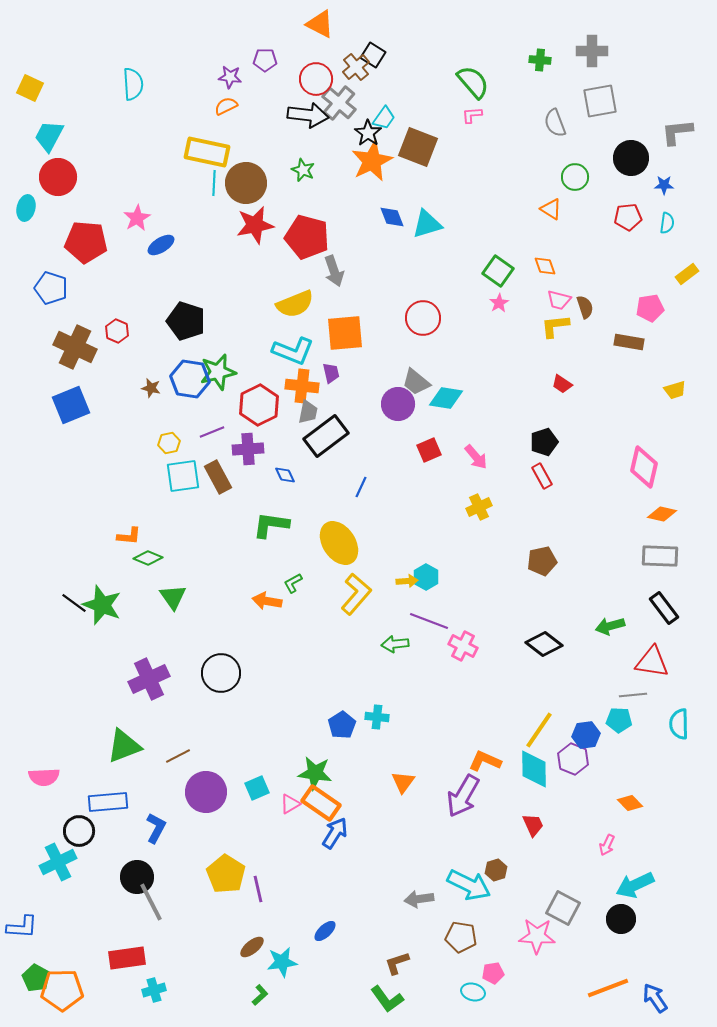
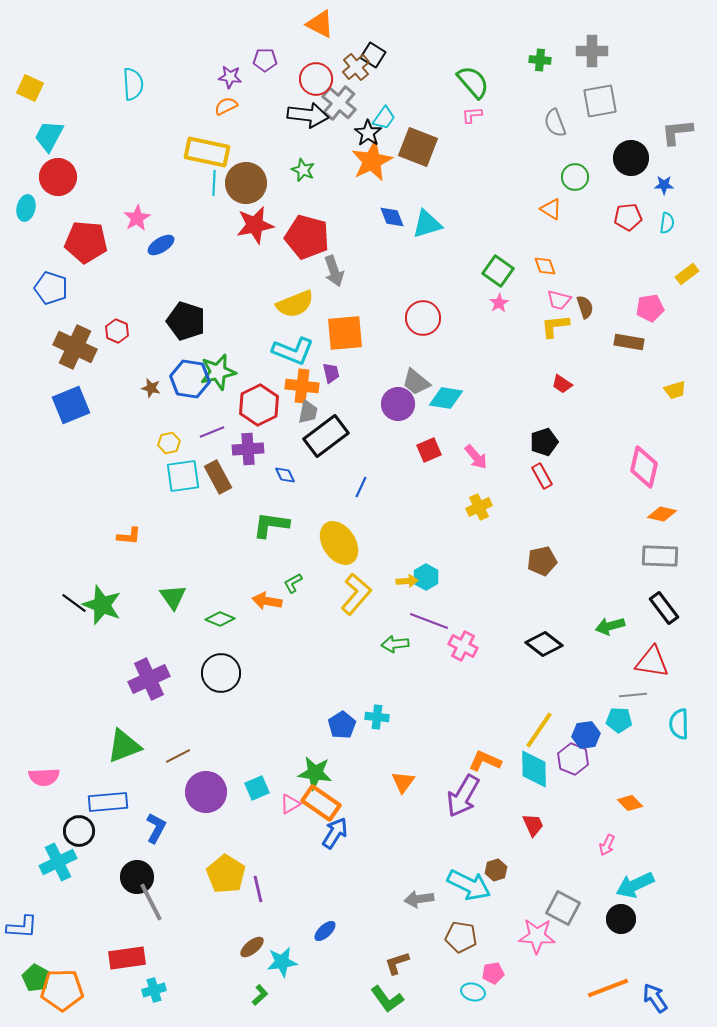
green diamond at (148, 558): moved 72 px right, 61 px down
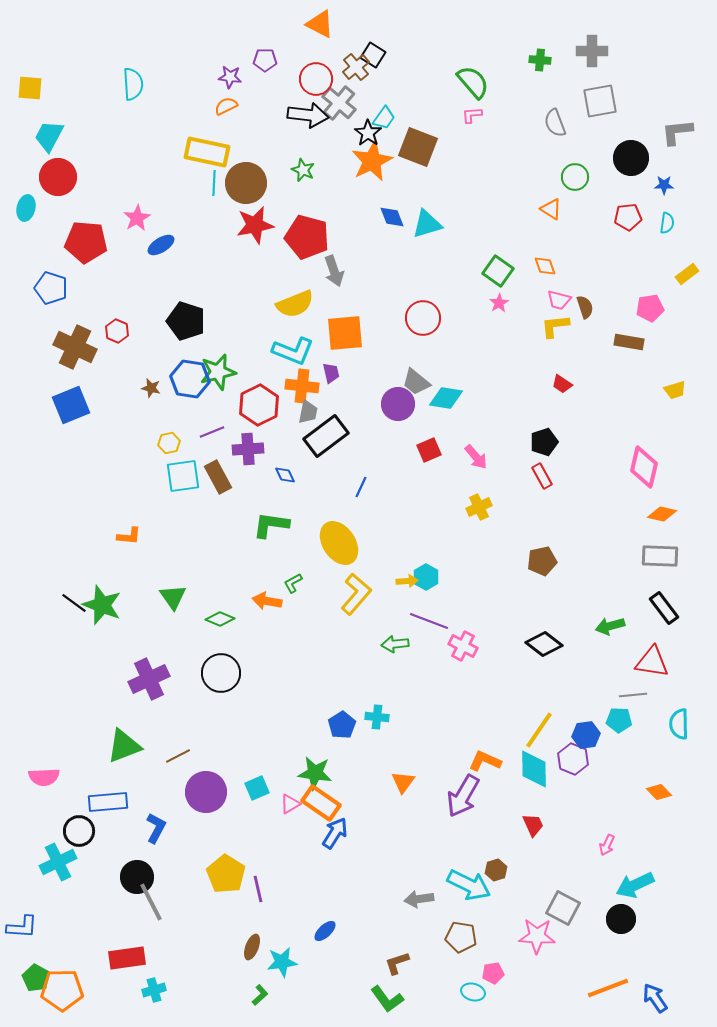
yellow square at (30, 88): rotated 20 degrees counterclockwise
orange diamond at (630, 803): moved 29 px right, 11 px up
brown ellipse at (252, 947): rotated 30 degrees counterclockwise
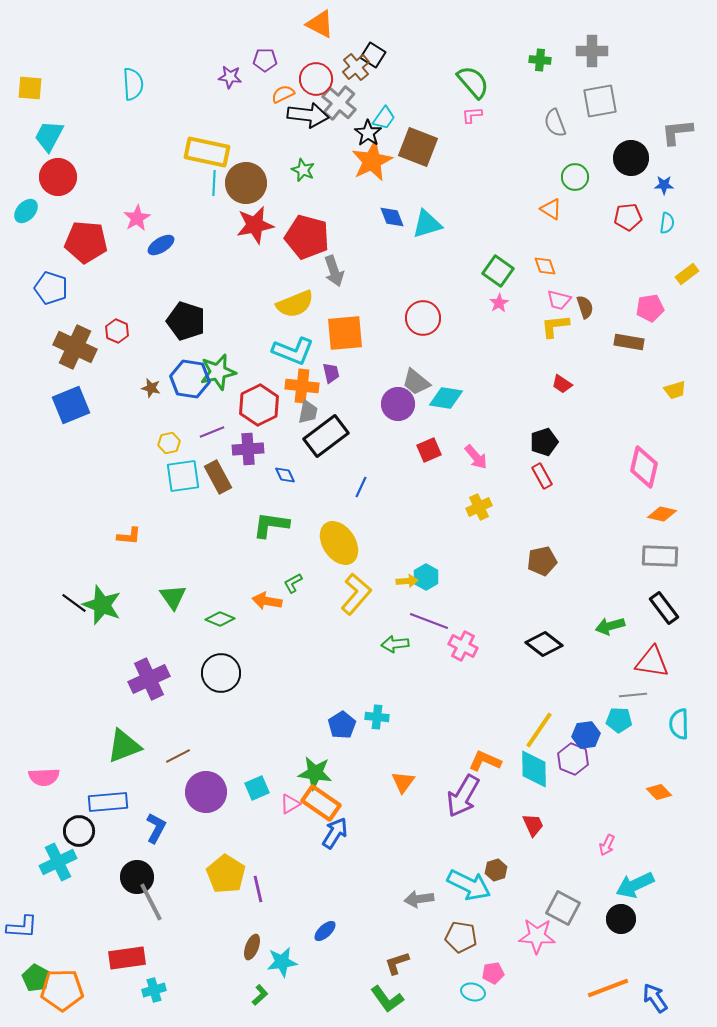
orange semicircle at (226, 106): moved 57 px right, 12 px up
cyan ellipse at (26, 208): moved 3 px down; rotated 30 degrees clockwise
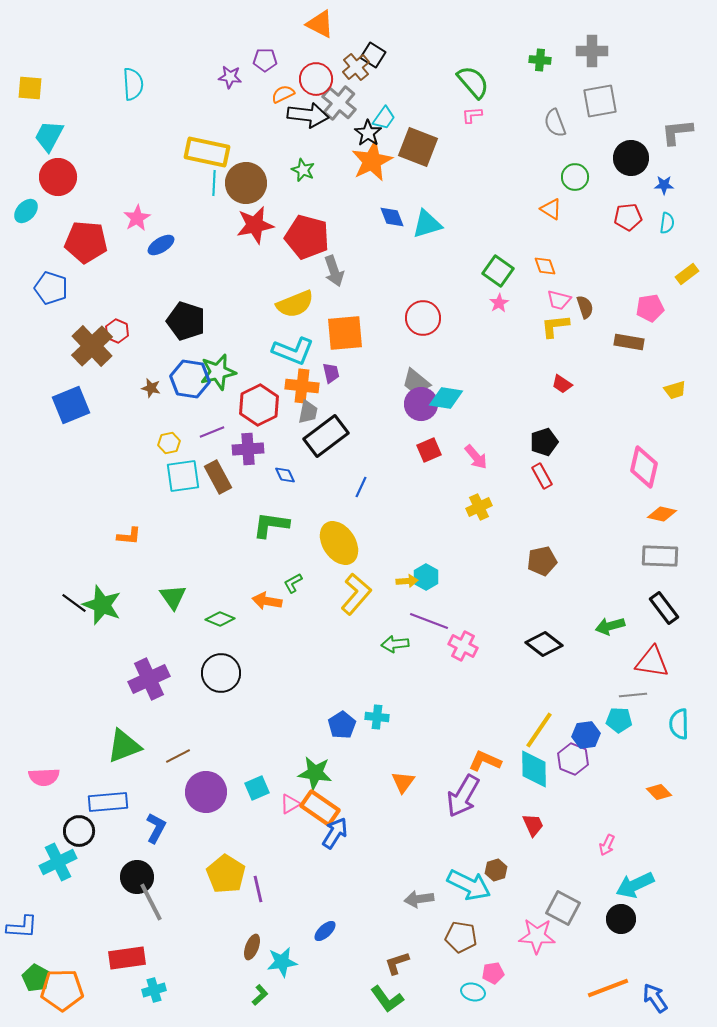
brown cross at (75, 347): moved 17 px right, 1 px up; rotated 21 degrees clockwise
purple circle at (398, 404): moved 23 px right
orange rectangle at (321, 803): moved 1 px left, 5 px down
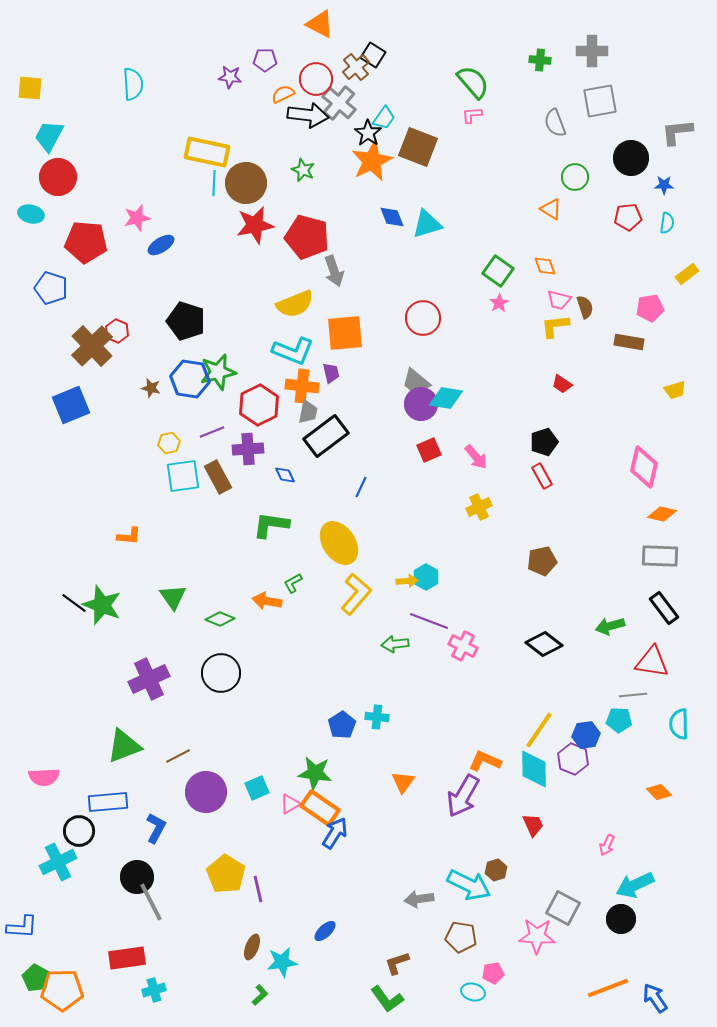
cyan ellipse at (26, 211): moved 5 px right, 3 px down; rotated 60 degrees clockwise
pink star at (137, 218): rotated 16 degrees clockwise
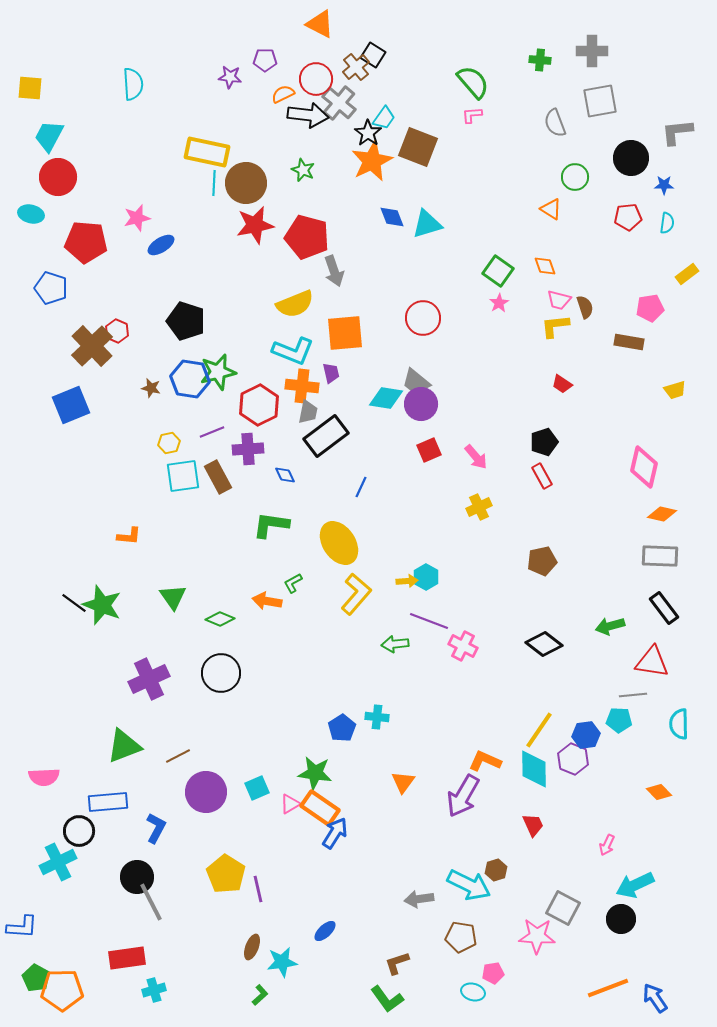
cyan diamond at (446, 398): moved 60 px left
blue pentagon at (342, 725): moved 3 px down
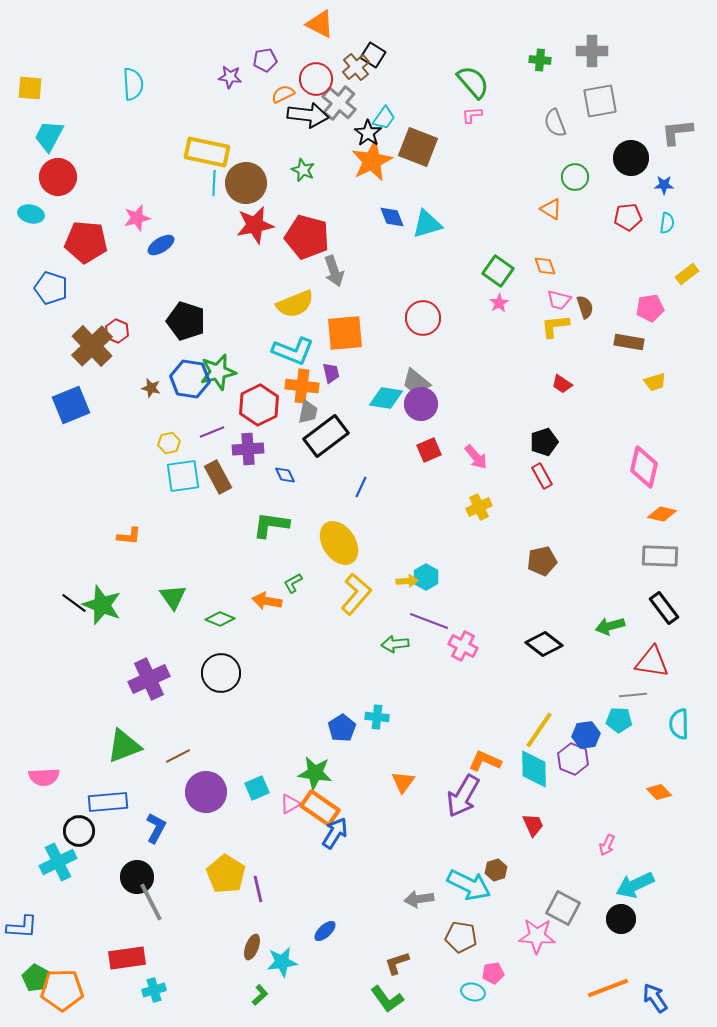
purple pentagon at (265, 60): rotated 10 degrees counterclockwise
yellow trapezoid at (675, 390): moved 20 px left, 8 px up
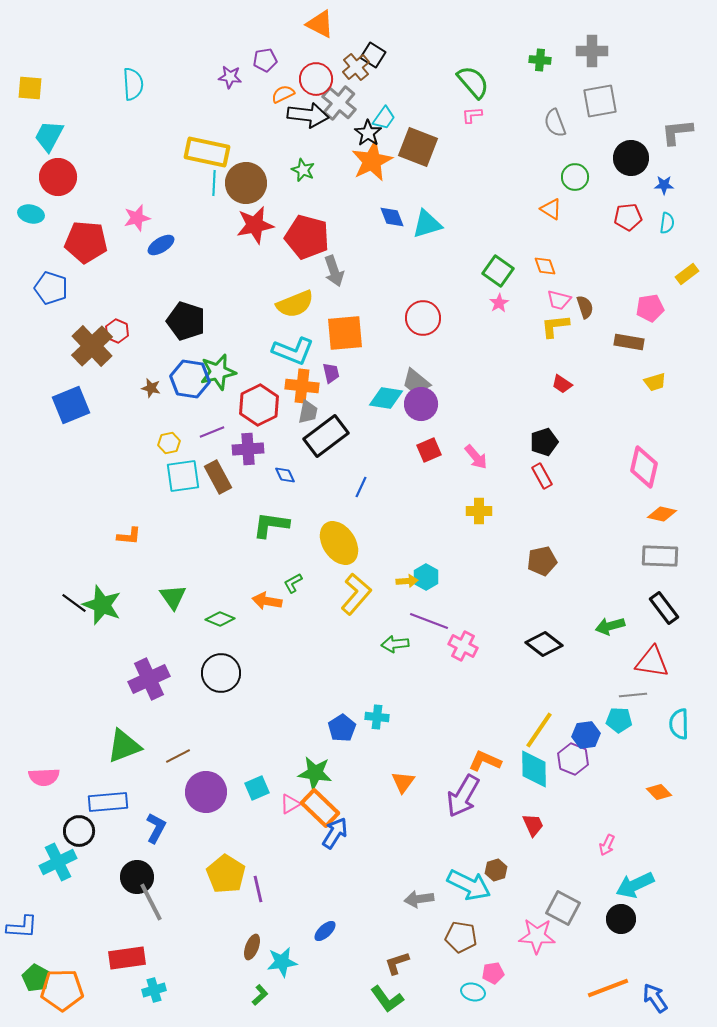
yellow cross at (479, 507): moved 4 px down; rotated 25 degrees clockwise
orange rectangle at (320, 808): rotated 9 degrees clockwise
